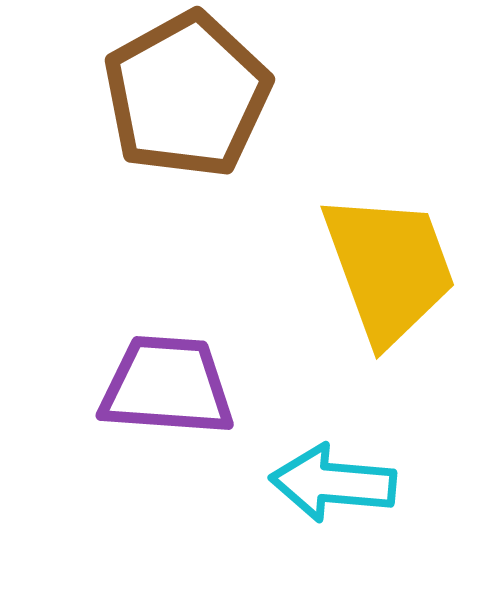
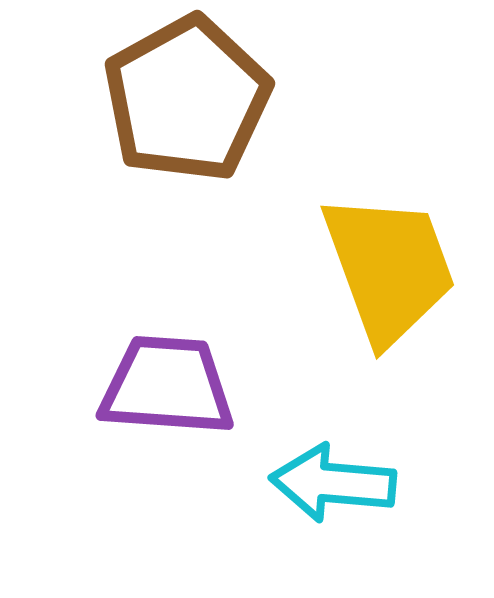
brown pentagon: moved 4 px down
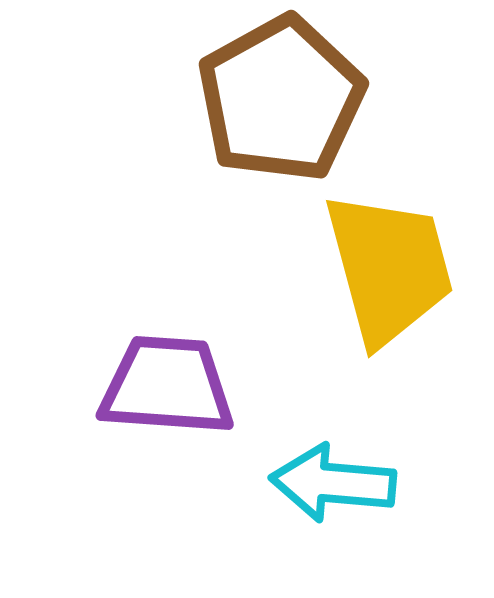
brown pentagon: moved 94 px right
yellow trapezoid: rotated 5 degrees clockwise
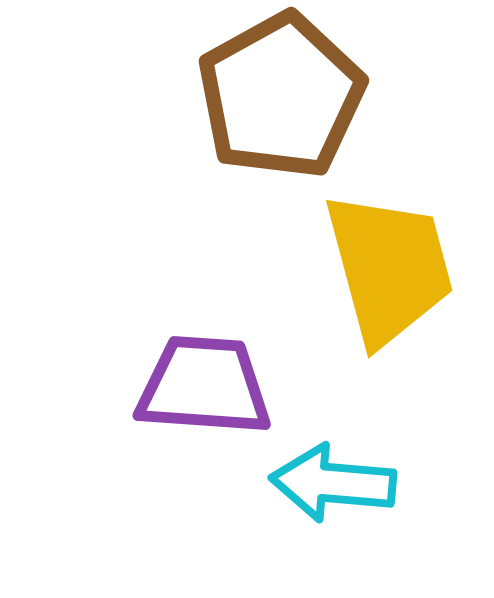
brown pentagon: moved 3 px up
purple trapezoid: moved 37 px right
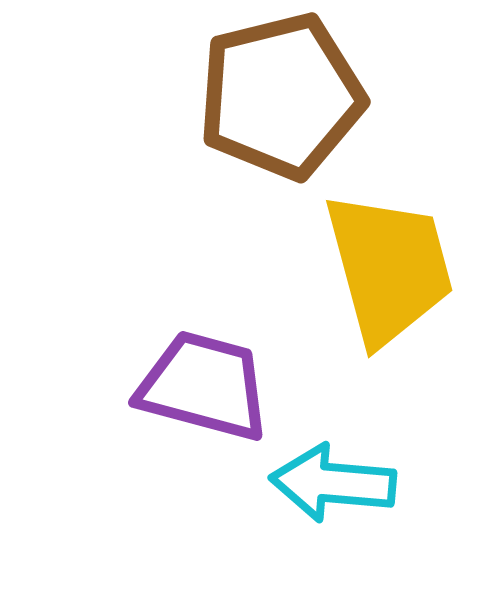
brown pentagon: rotated 15 degrees clockwise
purple trapezoid: rotated 11 degrees clockwise
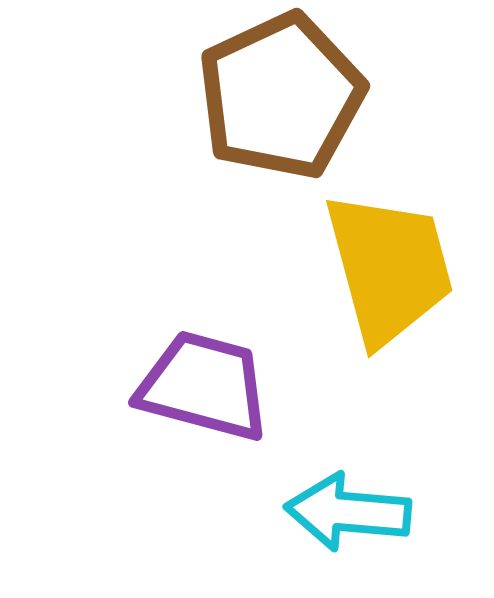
brown pentagon: rotated 11 degrees counterclockwise
cyan arrow: moved 15 px right, 29 px down
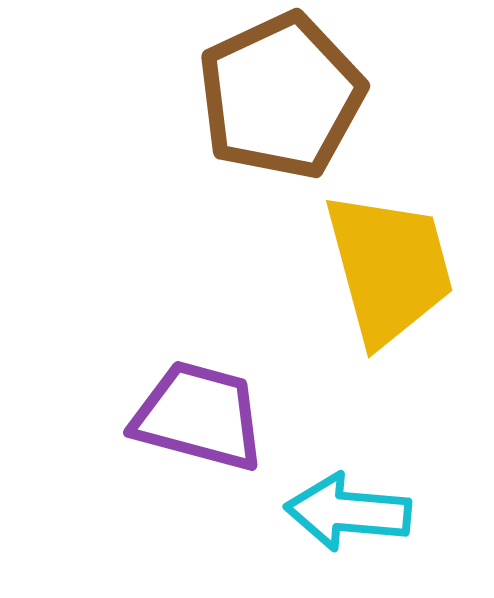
purple trapezoid: moved 5 px left, 30 px down
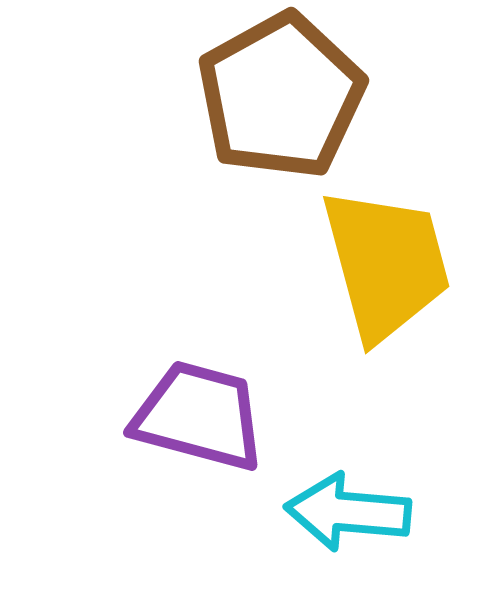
brown pentagon: rotated 4 degrees counterclockwise
yellow trapezoid: moved 3 px left, 4 px up
